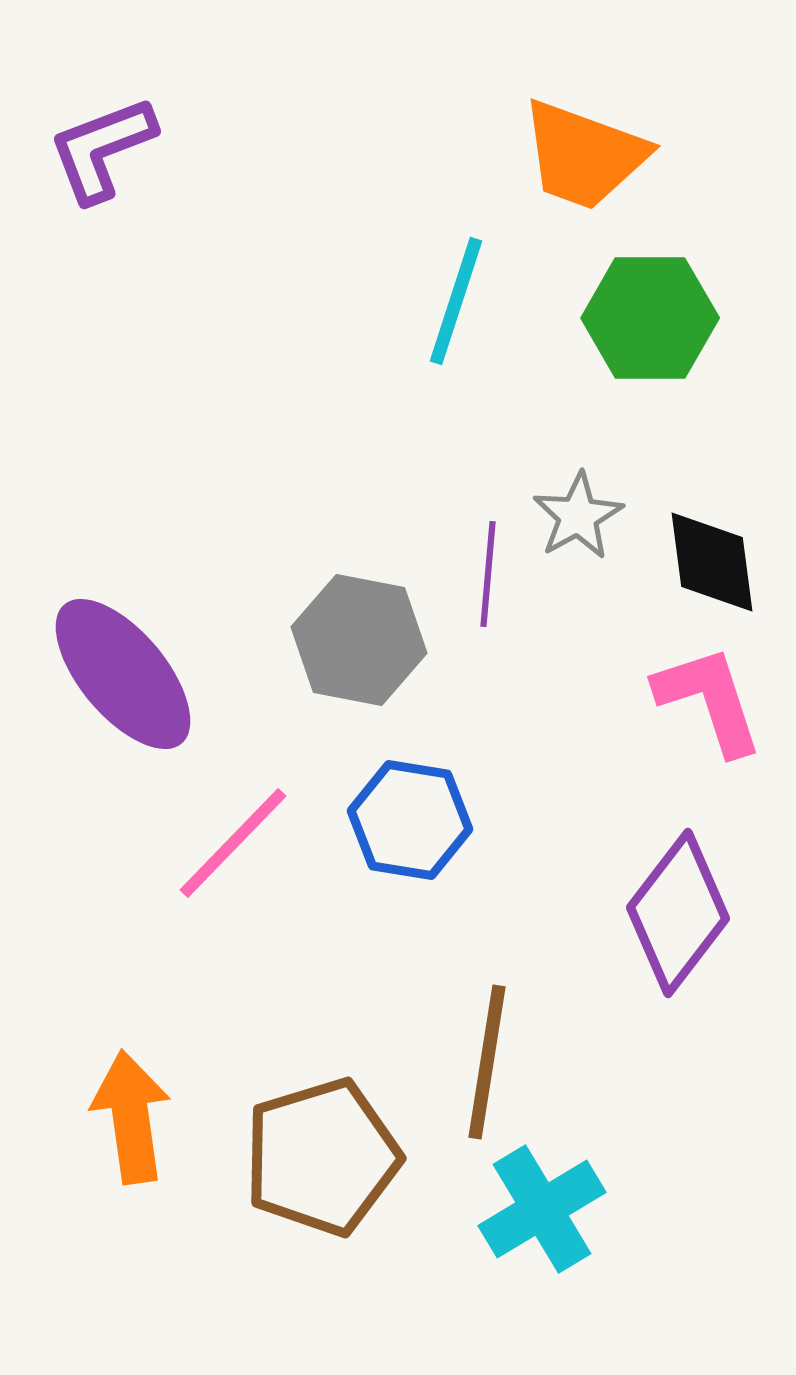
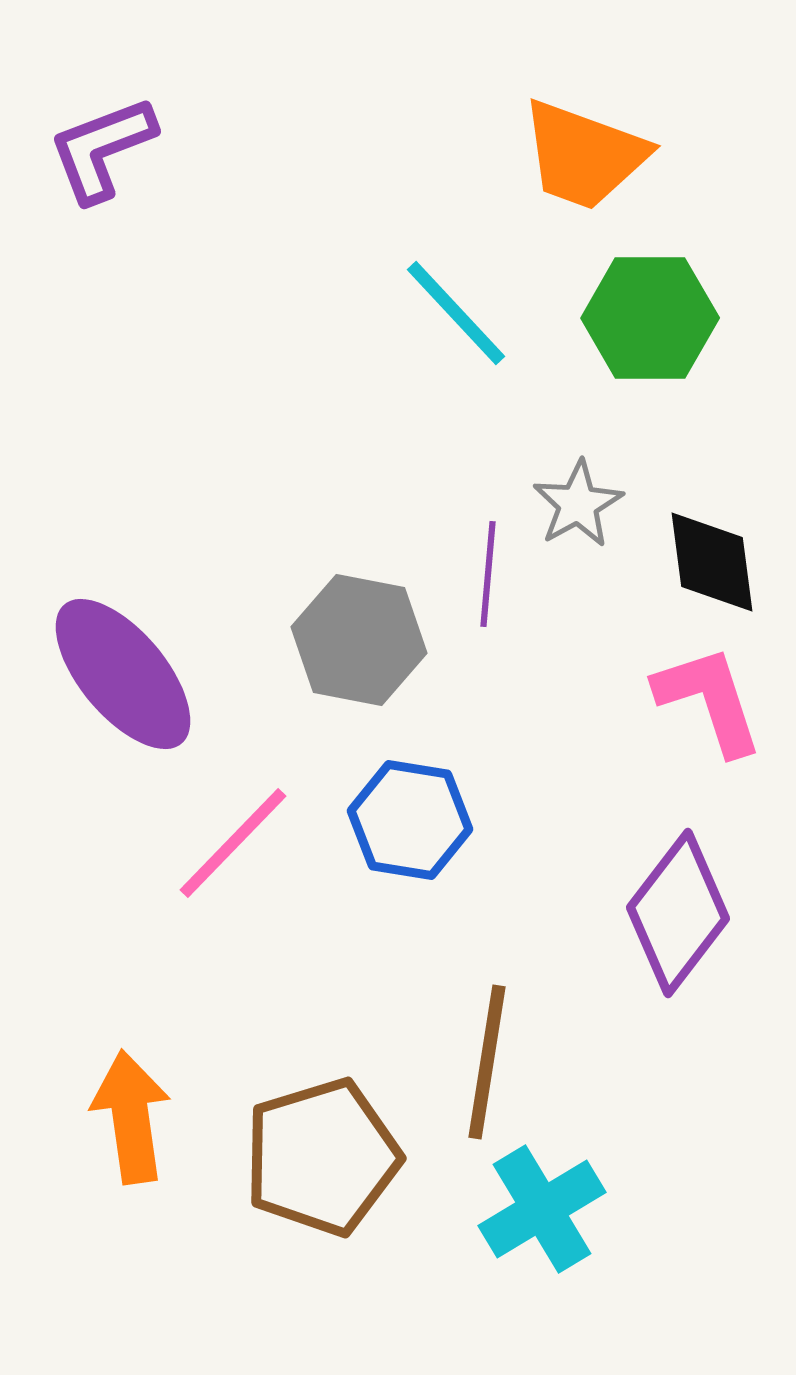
cyan line: moved 12 px down; rotated 61 degrees counterclockwise
gray star: moved 12 px up
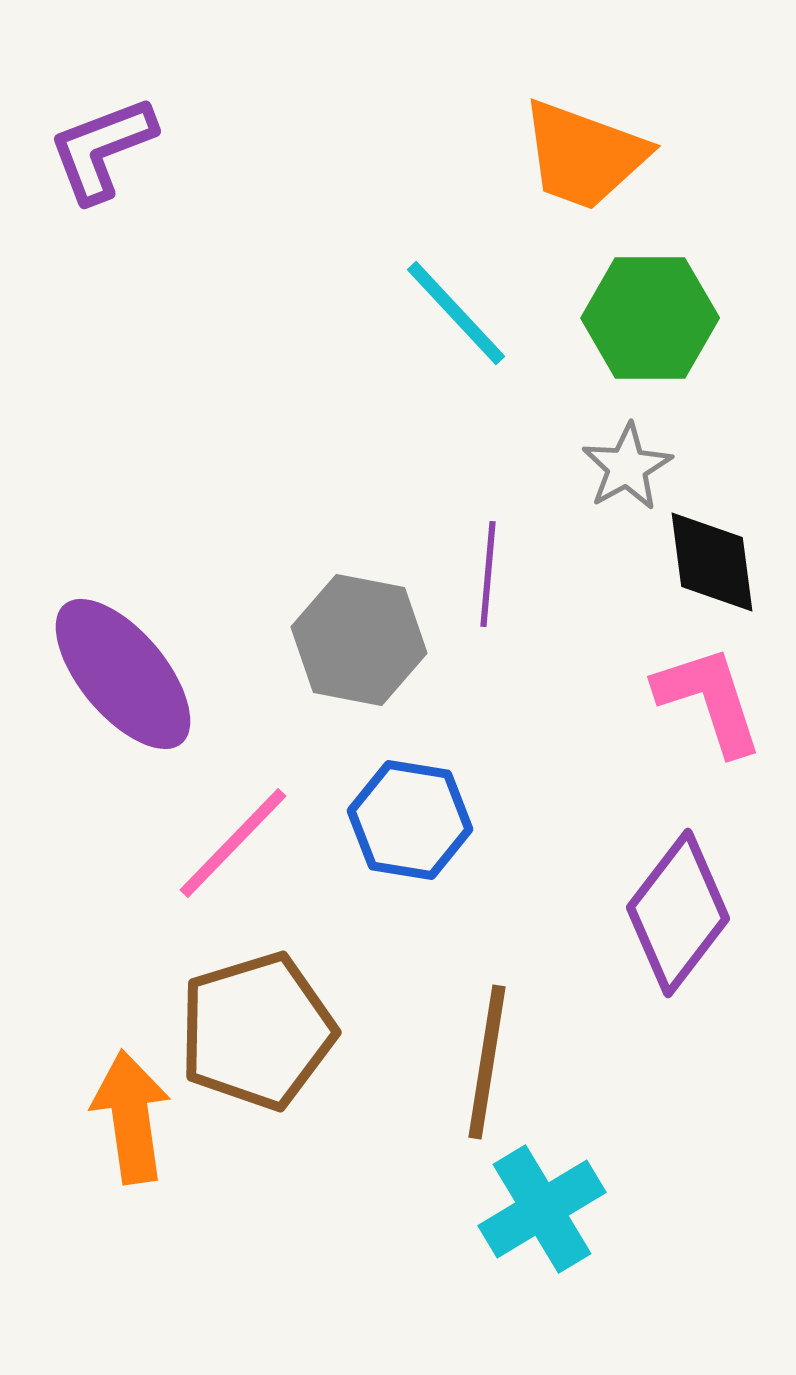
gray star: moved 49 px right, 37 px up
brown pentagon: moved 65 px left, 126 px up
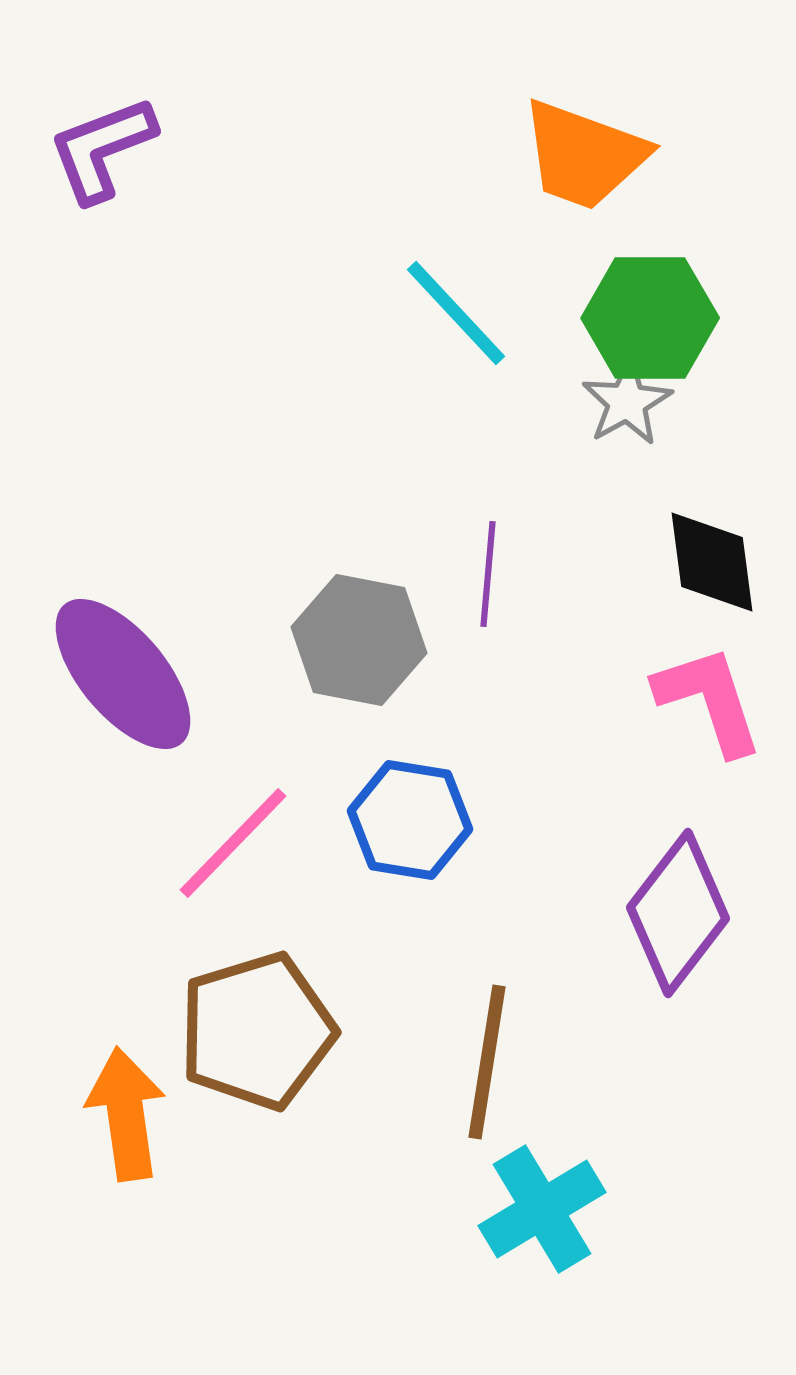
gray star: moved 65 px up
orange arrow: moved 5 px left, 3 px up
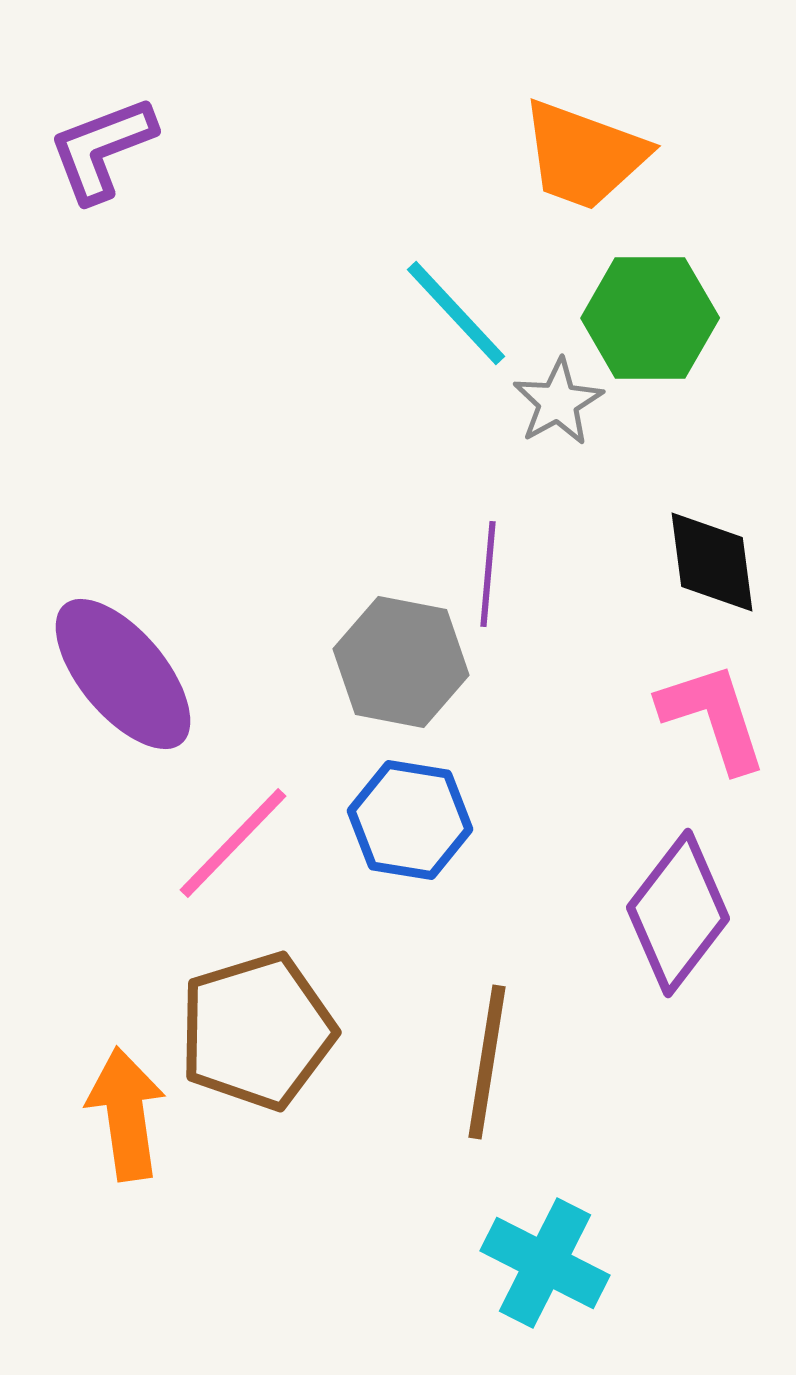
gray star: moved 69 px left
gray hexagon: moved 42 px right, 22 px down
pink L-shape: moved 4 px right, 17 px down
cyan cross: moved 3 px right, 54 px down; rotated 32 degrees counterclockwise
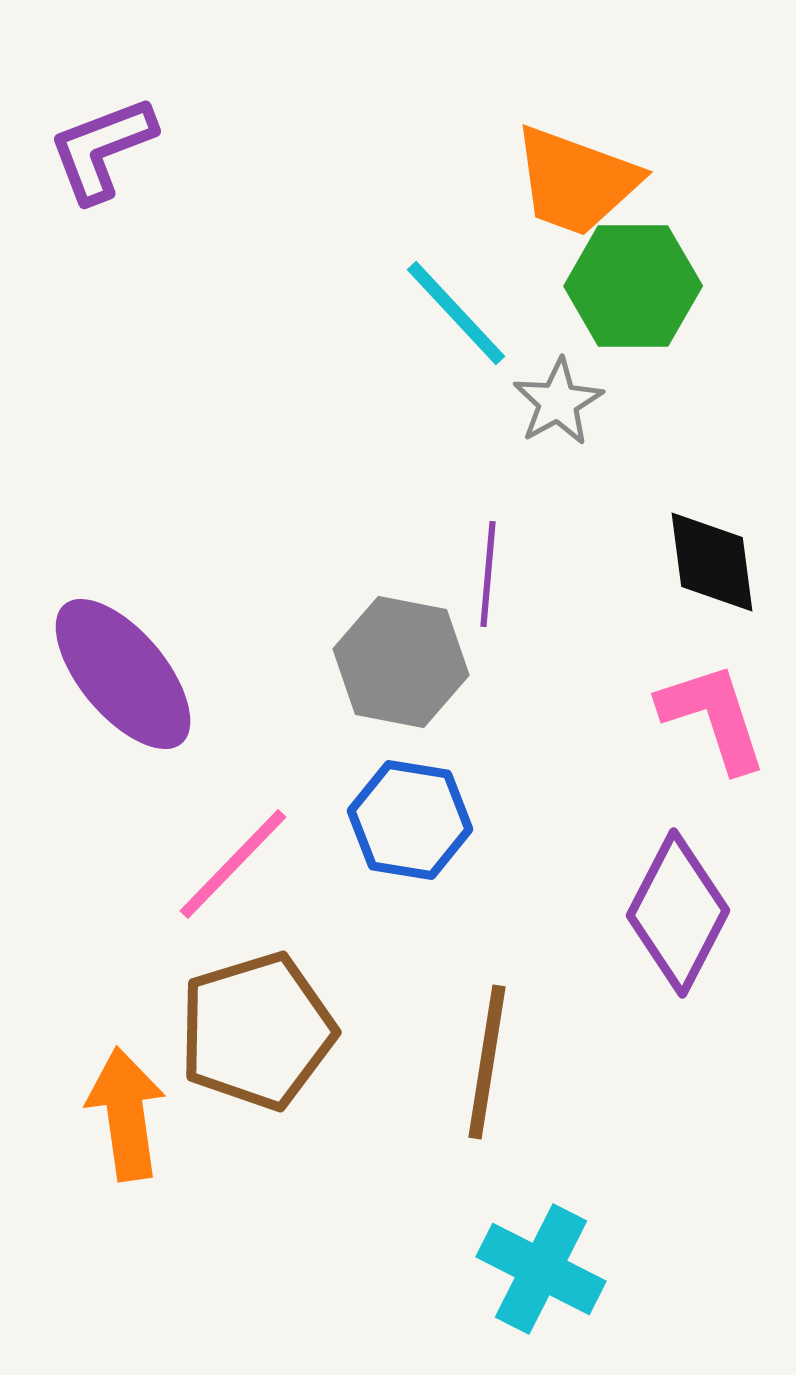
orange trapezoid: moved 8 px left, 26 px down
green hexagon: moved 17 px left, 32 px up
pink line: moved 21 px down
purple diamond: rotated 10 degrees counterclockwise
cyan cross: moved 4 px left, 6 px down
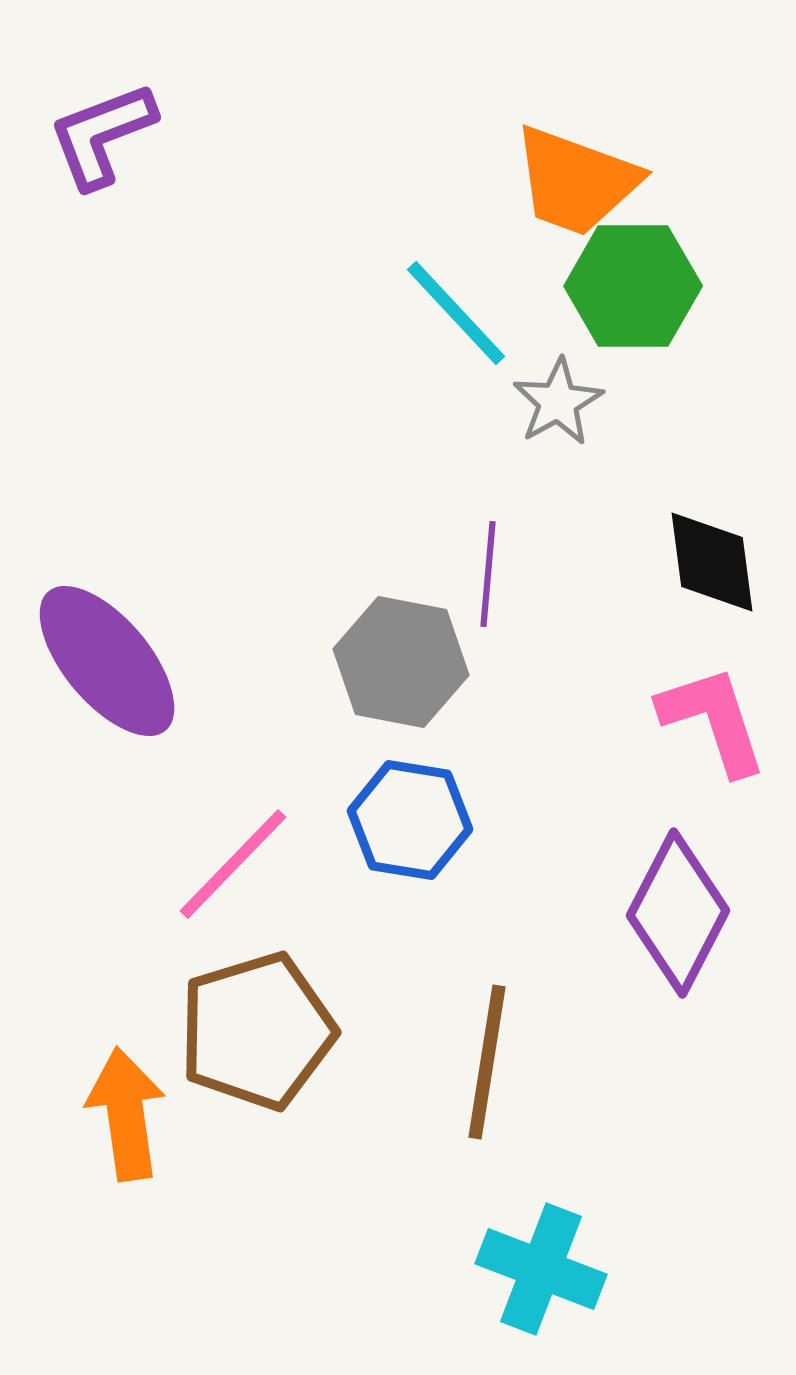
purple L-shape: moved 14 px up
purple ellipse: moved 16 px left, 13 px up
pink L-shape: moved 3 px down
cyan cross: rotated 6 degrees counterclockwise
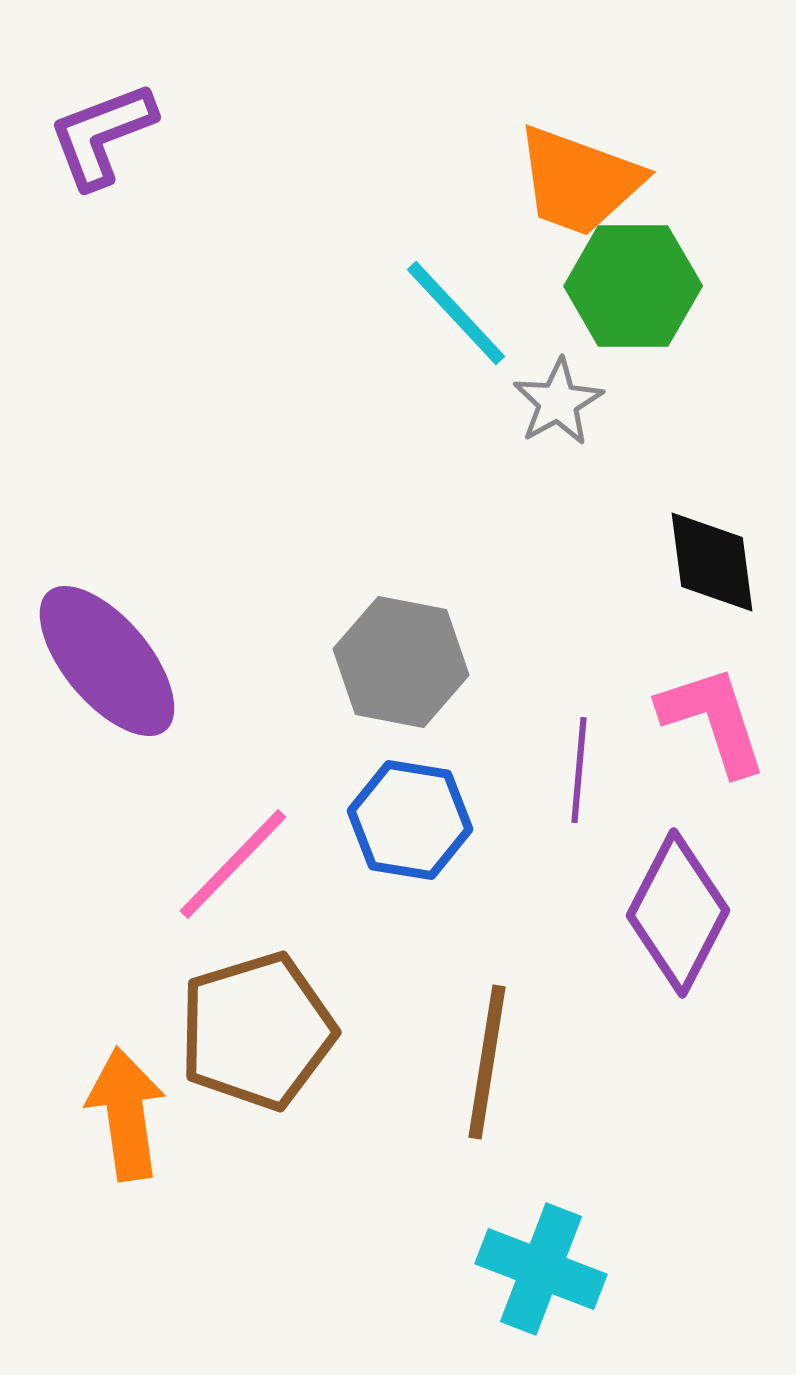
orange trapezoid: moved 3 px right
purple line: moved 91 px right, 196 px down
